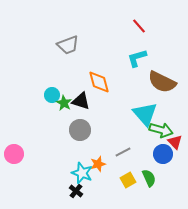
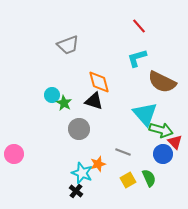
black triangle: moved 13 px right
gray circle: moved 1 px left, 1 px up
gray line: rotated 49 degrees clockwise
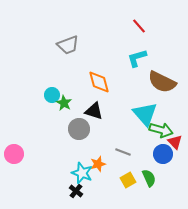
black triangle: moved 10 px down
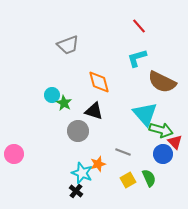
gray circle: moved 1 px left, 2 px down
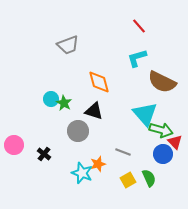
cyan circle: moved 1 px left, 4 px down
pink circle: moved 9 px up
black cross: moved 32 px left, 37 px up
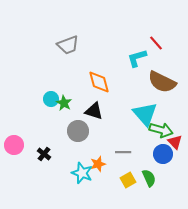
red line: moved 17 px right, 17 px down
gray line: rotated 21 degrees counterclockwise
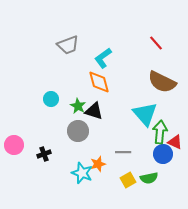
cyan L-shape: moved 34 px left; rotated 20 degrees counterclockwise
green star: moved 14 px right, 3 px down
green arrow: moved 1 px left, 2 px down; rotated 100 degrees counterclockwise
red triangle: rotated 21 degrees counterclockwise
black cross: rotated 32 degrees clockwise
green semicircle: rotated 102 degrees clockwise
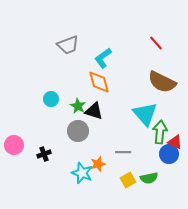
blue circle: moved 6 px right
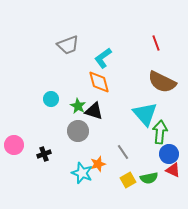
red line: rotated 21 degrees clockwise
red triangle: moved 2 px left, 28 px down
gray line: rotated 56 degrees clockwise
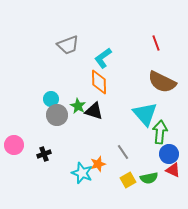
orange diamond: rotated 15 degrees clockwise
gray circle: moved 21 px left, 16 px up
